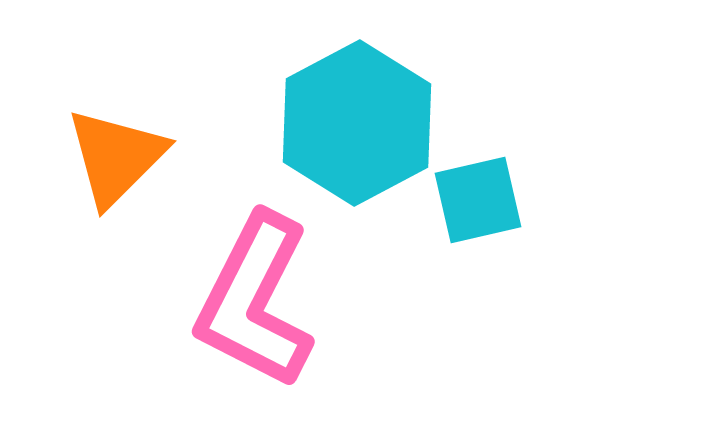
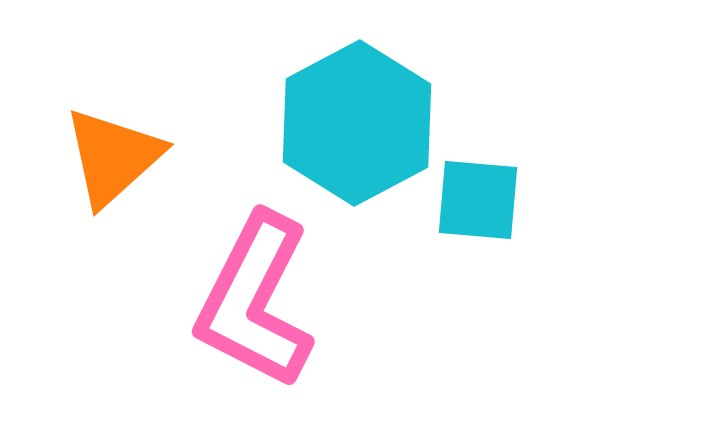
orange triangle: moved 3 px left; rotated 3 degrees clockwise
cyan square: rotated 18 degrees clockwise
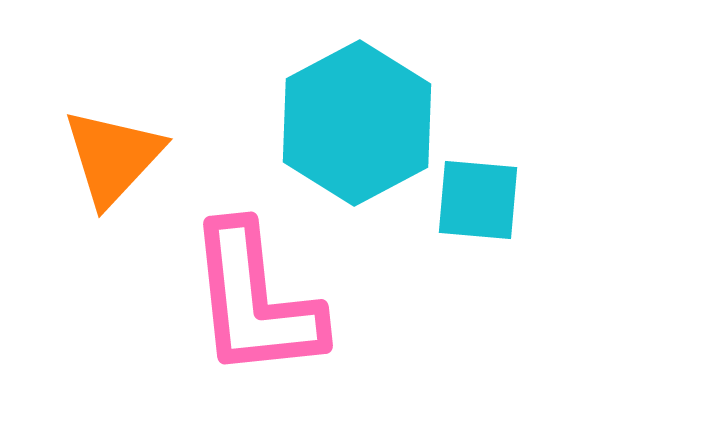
orange triangle: rotated 5 degrees counterclockwise
pink L-shape: rotated 33 degrees counterclockwise
